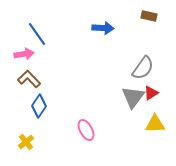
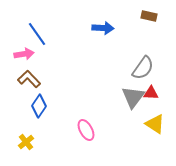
red triangle: rotated 35 degrees clockwise
yellow triangle: rotated 35 degrees clockwise
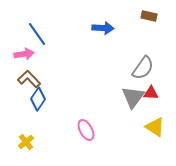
blue diamond: moved 1 px left, 7 px up
yellow triangle: moved 3 px down
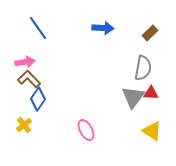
brown rectangle: moved 1 px right, 17 px down; rotated 56 degrees counterclockwise
blue line: moved 1 px right, 6 px up
pink arrow: moved 1 px right, 8 px down
gray semicircle: rotated 25 degrees counterclockwise
yellow triangle: moved 3 px left, 4 px down
yellow cross: moved 2 px left, 17 px up
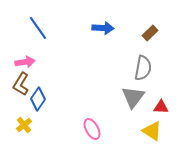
brown L-shape: moved 8 px left, 5 px down; rotated 105 degrees counterclockwise
red triangle: moved 10 px right, 14 px down
pink ellipse: moved 6 px right, 1 px up
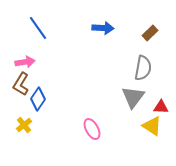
yellow triangle: moved 5 px up
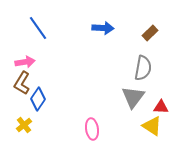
brown L-shape: moved 1 px right, 1 px up
pink ellipse: rotated 20 degrees clockwise
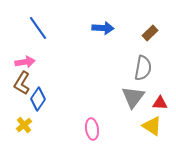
red triangle: moved 1 px left, 4 px up
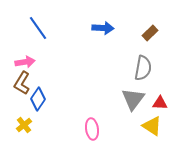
gray triangle: moved 2 px down
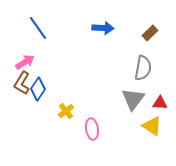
pink arrow: rotated 24 degrees counterclockwise
blue diamond: moved 10 px up
yellow cross: moved 42 px right, 14 px up
